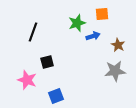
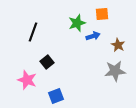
black square: rotated 24 degrees counterclockwise
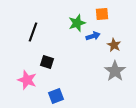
brown star: moved 4 px left
black square: rotated 32 degrees counterclockwise
gray star: rotated 30 degrees counterclockwise
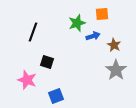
gray star: moved 1 px right, 1 px up
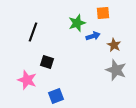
orange square: moved 1 px right, 1 px up
gray star: rotated 15 degrees counterclockwise
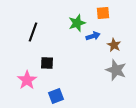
black square: moved 1 px down; rotated 16 degrees counterclockwise
pink star: rotated 18 degrees clockwise
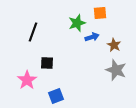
orange square: moved 3 px left
blue arrow: moved 1 px left, 1 px down
